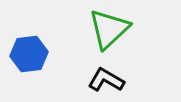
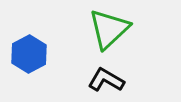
blue hexagon: rotated 21 degrees counterclockwise
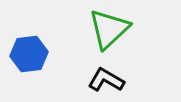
blue hexagon: rotated 21 degrees clockwise
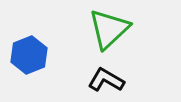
blue hexagon: moved 1 px down; rotated 15 degrees counterclockwise
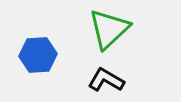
blue hexagon: moved 9 px right; rotated 18 degrees clockwise
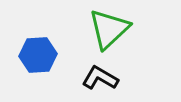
black L-shape: moved 6 px left, 2 px up
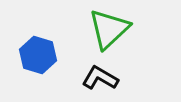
blue hexagon: rotated 21 degrees clockwise
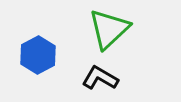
blue hexagon: rotated 15 degrees clockwise
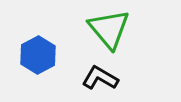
green triangle: rotated 27 degrees counterclockwise
